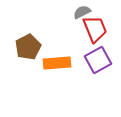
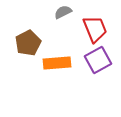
gray semicircle: moved 19 px left
brown pentagon: moved 4 px up
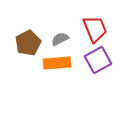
gray semicircle: moved 3 px left, 27 px down
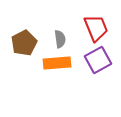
red trapezoid: moved 1 px right, 1 px up
gray semicircle: rotated 108 degrees clockwise
brown pentagon: moved 4 px left
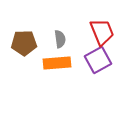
red trapezoid: moved 6 px right, 4 px down
brown pentagon: rotated 25 degrees clockwise
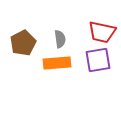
red trapezoid: rotated 124 degrees clockwise
brown pentagon: moved 1 px left; rotated 25 degrees counterclockwise
purple square: rotated 20 degrees clockwise
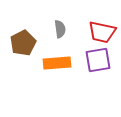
gray semicircle: moved 10 px up
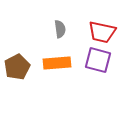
brown pentagon: moved 6 px left, 24 px down
purple square: rotated 24 degrees clockwise
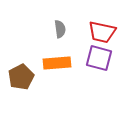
purple square: moved 1 px right, 2 px up
brown pentagon: moved 4 px right, 10 px down
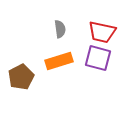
purple square: moved 1 px left
orange rectangle: moved 2 px right, 2 px up; rotated 12 degrees counterclockwise
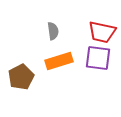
gray semicircle: moved 7 px left, 2 px down
purple square: rotated 8 degrees counterclockwise
